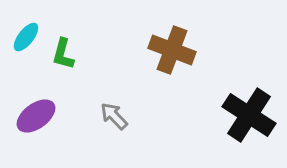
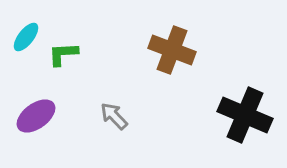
green L-shape: rotated 72 degrees clockwise
black cross: moved 4 px left; rotated 10 degrees counterclockwise
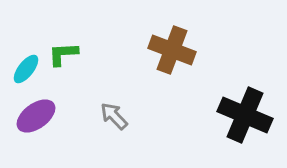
cyan ellipse: moved 32 px down
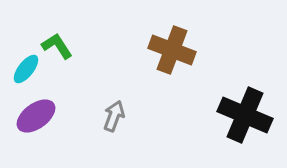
green L-shape: moved 6 px left, 8 px up; rotated 60 degrees clockwise
gray arrow: rotated 64 degrees clockwise
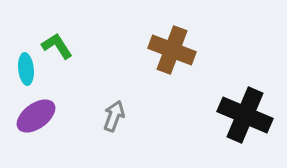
cyan ellipse: rotated 44 degrees counterclockwise
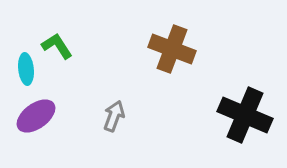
brown cross: moved 1 px up
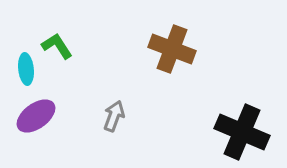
black cross: moved 3 px left, 17 px down
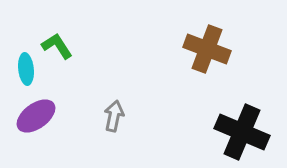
brown cross: moved 35 px right
gray arrow: rotated 8 degrees counterclockwise
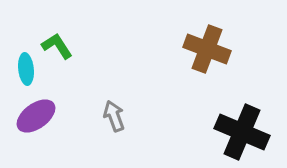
gray arrow: rotated 32 degrees counterclockwise
